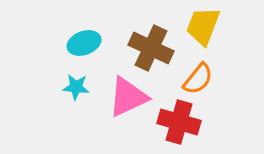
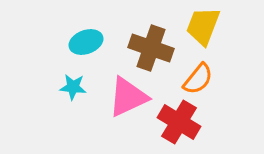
cyan ellipse: moved 2 px right, 1 px up
brown cross: rotated 6 degrees counterclockwise
cyan star: moved 3 px left
red cross: rotated 15 degrees clockwise
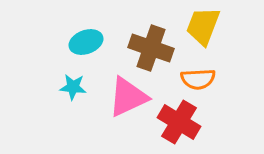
orange semicircle: rotated 48 degrees clockwise
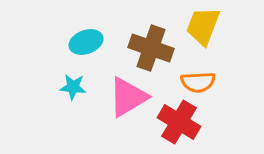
orange semicircle: moved 3 px down
pink triangle: rotated 6 degrees counterclockwise
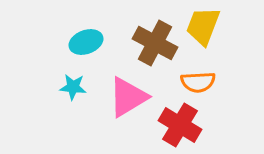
brown cross: moved 4 px right, 5 px up; rotated 9 degrees clockwise
red cross: moved 1 px right, 3 px down
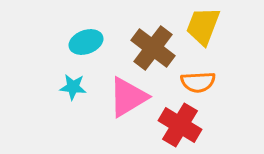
brown cross: moved 2 px left, 5 px down; rotated 9 degrees clockwise
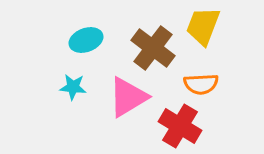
cyan ellipse: moved 2 px up
orange semicircle: moved 3 px right, 2 px down
red cross: moved 1 px down
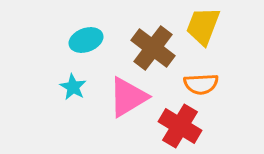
cyan star: rotated 24 degrees clockwise
